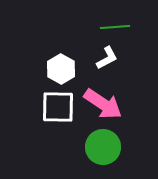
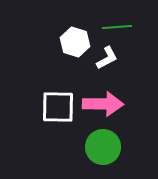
green line: moved 2 px right
white hexagon: moved 14 px right, 27 px up; rotated 12 degrees counterclockwise
pink arrow: rotated 33 degrees counterclockwise
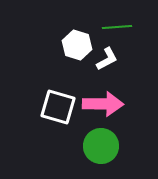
white hexagon: moved 2 px right, 3 px down
white L-shape: moved 1 px down
white square: rotated 15 degrees clockwise
green circle: moved 2 px left, 1 px up
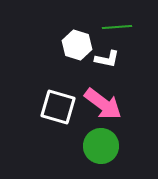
white L-shape: rotated 40 degrees clockwise
pink arrow: rotated 36 degrees clockwise
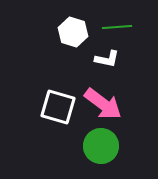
white hexagon: moved 4 px left, 13 px up
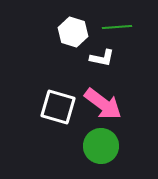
white L-shape: moved 5 px left, 1 px up
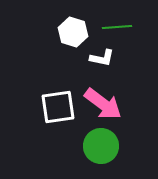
white square: rotated 24 degrees counterclockwise
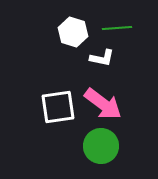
green line: moved 1 px down
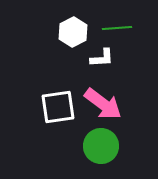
white hexagon: rotated 16 degrees clockwise
white L-shape: rotated 15 degrees counterclockwise
